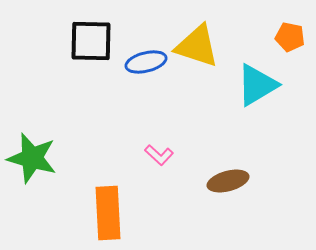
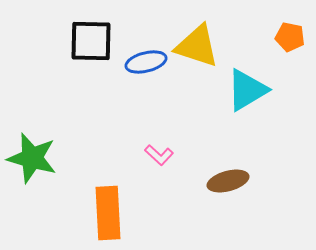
cyan triangle: moved 10 px left, 5 px down
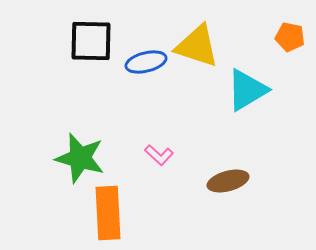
green star: moved 48 px right
